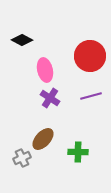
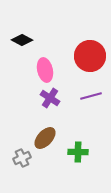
brown ellipse: moved 2 px right, 1 px up
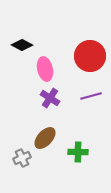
black diamond: moved 5 px down
pink ellipse: moved 1 px up
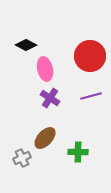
black diamond: moved 4 px right
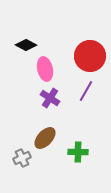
purple line: moved 5 px left, 5 px up; rotated 45 degrees counterclockwise
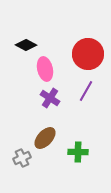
red circle: moved 2 px left, 2 px up
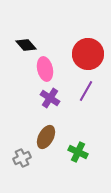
black diamond: rotated 20 degrees clockwise
brown ellipse: moved 1 px right, 1 px up; rotated 15 degrees counterclockwise
green cross: rotated 24 degrees clockwise
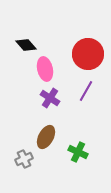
gray cross: moved 2 px right, 1 px down
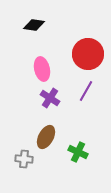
black diamond: moved 8 px right, 20 px up; rotated 40 degrees counterclockwise
pink ellipse: moved 3 px left
gray cross: rotated 30 degrees clockwise
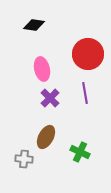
purple line: moved 1 px left, 2 px down; rotated 40 degrees counterclockwise
purple cross: rotated 12 degrees clockwise
green cross: moved 2 px right
